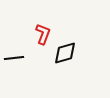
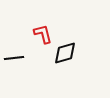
red L-shape: rotated 35 degrees counterclockwise
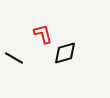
black line: rotated 36 degrees clockwise
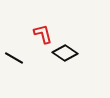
black diamond: rotated 50 degrees clockwise
